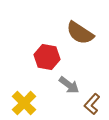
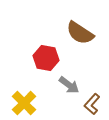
red hexagon: moved 1 px left, 1 px down
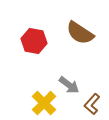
red hexagon: moved 12 px left, 17 px up
yellow cross: moved 20 px right
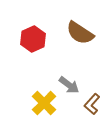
red hexagon: moved 1 px left, 2 px up; rotated 25 degrees clockwise
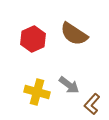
brown semicircle: moved 6 px left, 1 px down
yellow cross: moved 7 px left, 11 px up; rotated 30 degrees counterclockwise
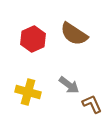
yellow cross: moved 9 px left
brown L-shape: rotated 115 degrees clockwise
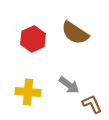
brown semicircle: moved 1 px right, 1 px up
yellow cross: rotated 10 degrees counterclockwise
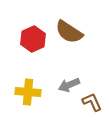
brown semicircle: moved 6 px left, 1 px up
gray arrow: rotated 120 degrees clockwise
brown L-shape: moved 2 px up
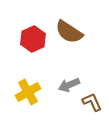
yellow cross: rotated 35 degrees counterclockwise
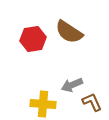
red hexagon: rotated 15 degrees clockwise
gray arrow: moved 3 px right
yellow cross: moved 15 px right, 12 px down; rotated 35 degrees clockwise
